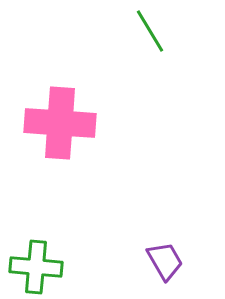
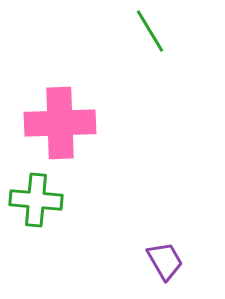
pink cross: rotated 6 degrees counterclockwise
green cross: moved 67 px up
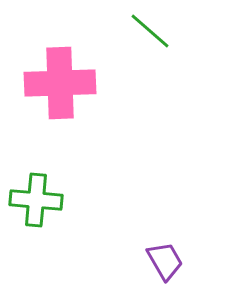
green line: rotated 18 degrees counterclockwise
pink cross: moved 40 px up
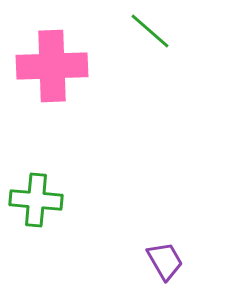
pink cross: moved 8 px left, 17 px up
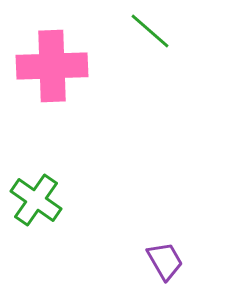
green cross: rotated 30 degrees clockwise
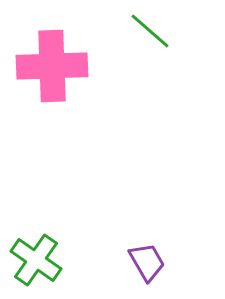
green cross: moved 60 px down
purple trapezoid: moved 18 px left, 1 px down
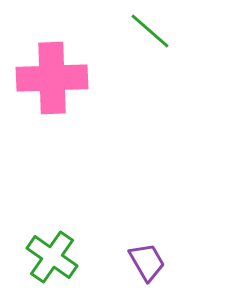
pink cross: moved 12 px down
green cross: moved 16 px right, 3 px up
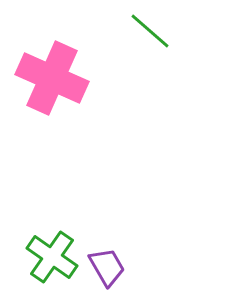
pink cross: rotated 26 degrees clockwise
purple trapezoid: moved 40 px left, 5 px down
